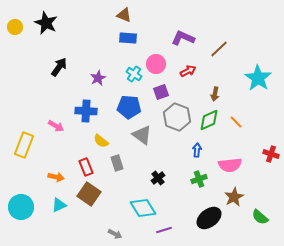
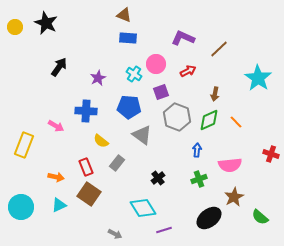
gray rectangle: rotated 56 degrees clockwise
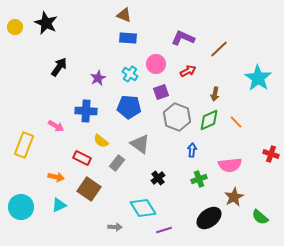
cyan cross: moved 4 px left
gray triangle: moved 2 px left, 9 px down
blue arrow: moved 5 px left
red rectangle: moved 4 px left, 9 px up; rotated 42 degrees counterclockwise
brown square: moved 5 px up
gray arrow: moved 7 px up; rotated 24 degrees counterclockwise
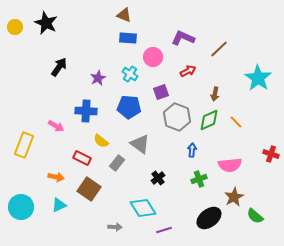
pink circle: moved 3 px left, 7 px up
green semicircle: moved 5 px left, 1 px up
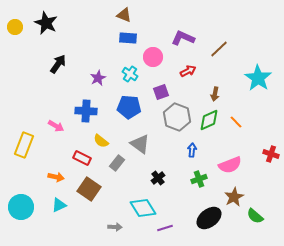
black arrow: moved 1 px left, 3 px up
pink semicircle: rotated 15 degrees counterclockwise
purple line: moved 1 px right, 2 px up
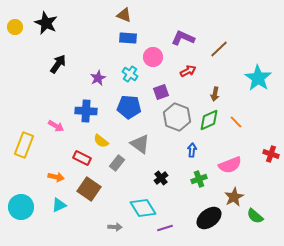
black cross: moved 3 px right
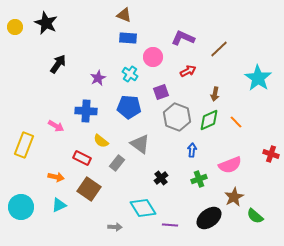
purple line: moved 5 px right, 3 px up; rotated 21 degrees clockwise
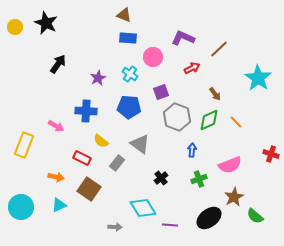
red arrow: moved 4 px right, 3 px up
brown arrow: rotated 48 degrees counterclockwise
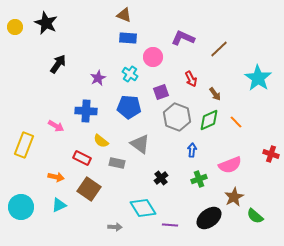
red arrow: moved 1 px left, 11 px down; rotated 91 degrees clockwise
gray rectangle: rotated 63 degrees clockwise
